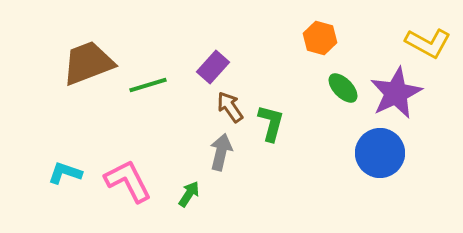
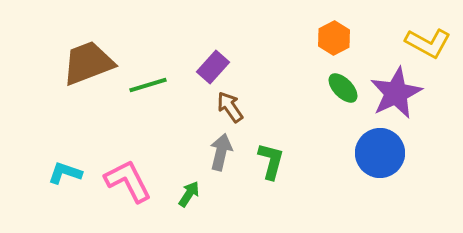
orange hexagon: moved 14 px right; rotated 16 degrees clockwise
green L-shape: moved 38 px down
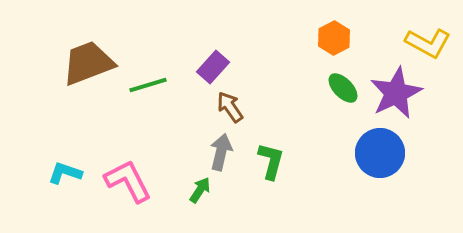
green arrow: moved 11 px right, 4 px up
